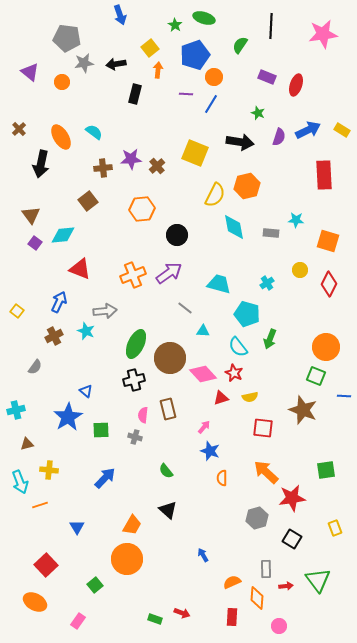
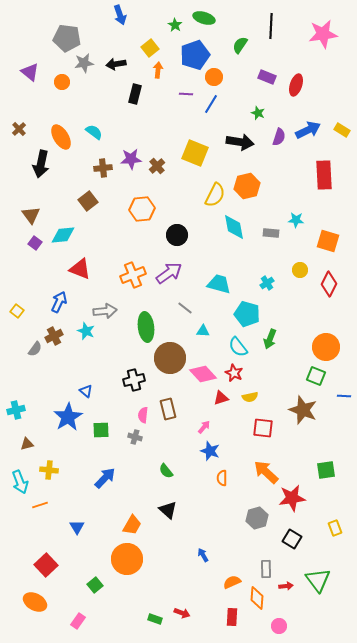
green ellipse at (136, 344): moved 10 px right, 17 px up; rotated 32 degrees counterclockwise
gray semicircle at (35, 367): moved 18 px up
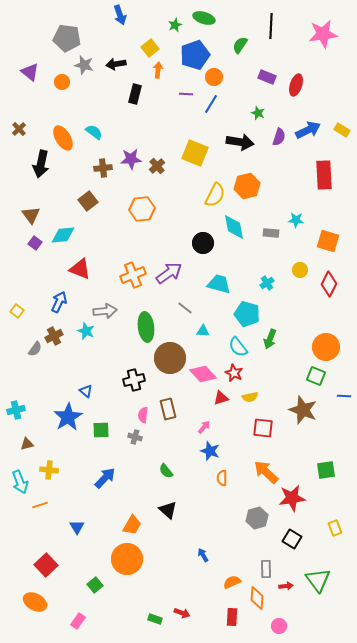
green star at (175, 25): rotated 16 degrees clockwise
gray star at (84, 63): moved 2 px down; rotated 24 degrees clockwise
orange ellipse at (61, 137): moved 2 px right, 1 px down
black circle at (177, 235): moved 26 px right, 8 px down
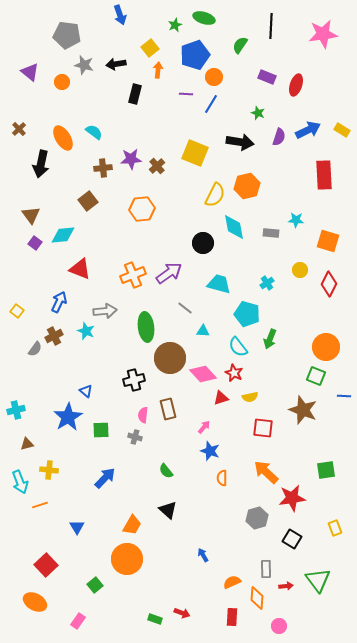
gray pentagon at (67, 38): moved 3 px up
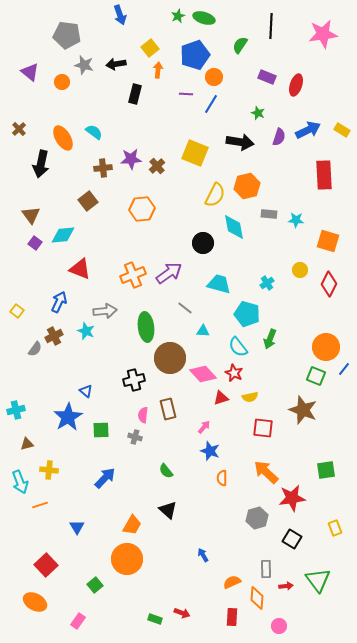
green star at (175, 25): moved 3 px right, 9 px up
gray rectangle at (271, 233): moved 2 px left, 19 px up
blue line at (344, 396): moved 27 px up; rotated 56 degrees counterclockwise
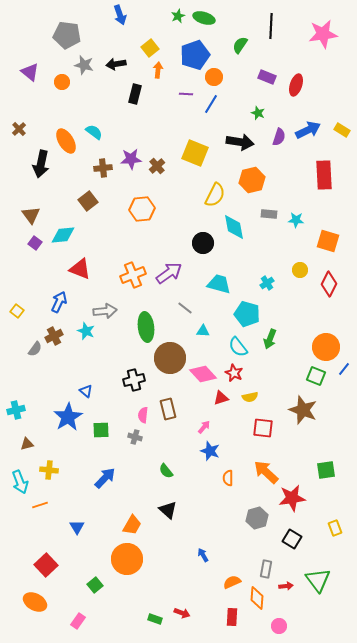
orange ellipse at (63, 138): moved 3 px right, 3 px down
orange hexagon at (247, 186): moved 5 px right, 6 px up
orange semicircle at (222, 478): moved 6 px right
gray rectangle at (266, 569): rotated 12 degrees clockwise
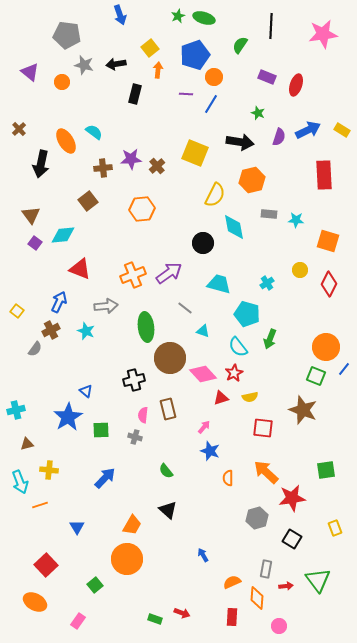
gray arrow at (105, 311): moved 1 px right, 5 px up
cyan triangle at (203, 331): rotated 16 degrees clockwise
brown cross at (54, 336): moved 3 px left, 6 px up
red star at (234, 373): rotated 18 degrees clockwise
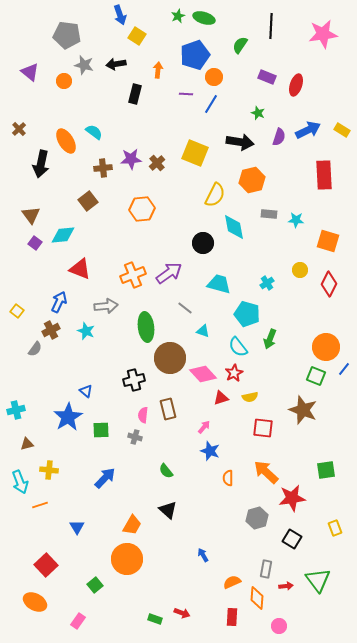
yellow square at (150, 48): moved 13 px left, 12 px up; rotated 18 degrees counterclockwise
orange circle at (62, 82): moved 2 px right, 1 px up
brown cross at (157, 166): moved 3 px up
